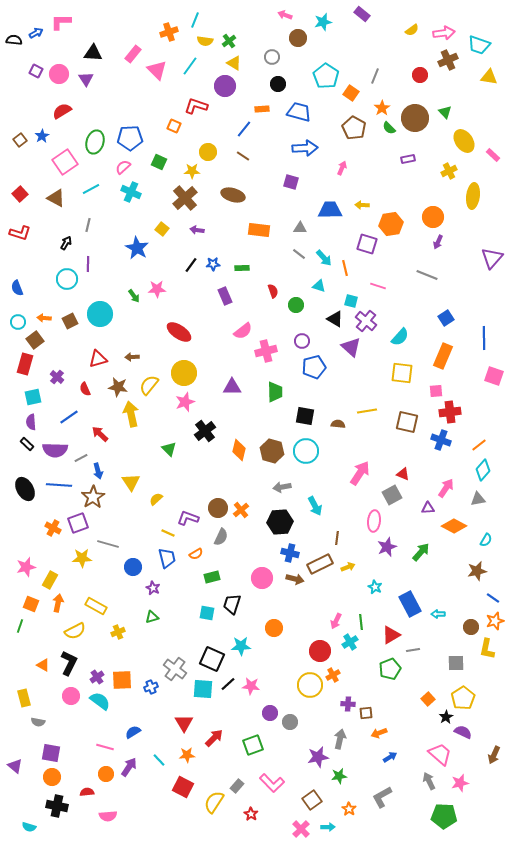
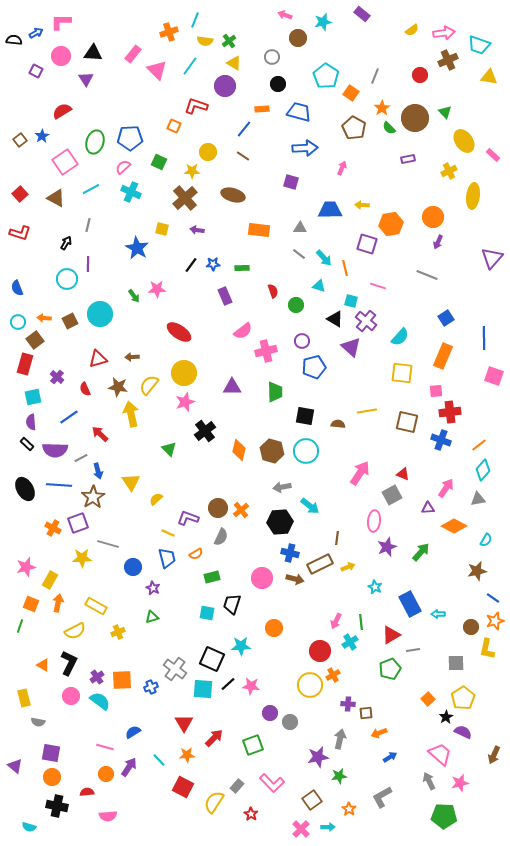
pink circle at (59, 74): moved 2 px right, 18 px up
yellow square at (162, 229): rotated 24 degrees counterclockwise
cyan arrow at (315, 506): moved 5 px left; rotated 24 degrees counterclockwise
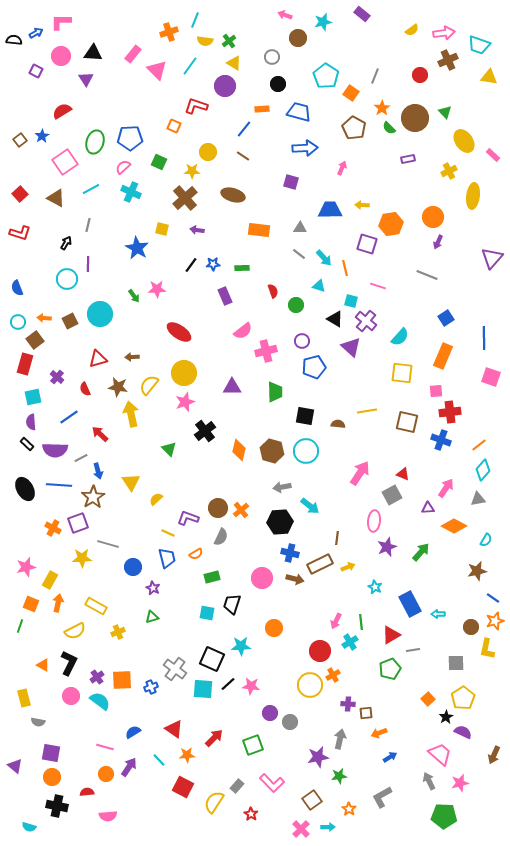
pink square at (494, 376): moved 3 px left, 1 px down
red triangle at (184, 723): moved 10 px left, 6 px down; rotated 24 degrees counterclockwise
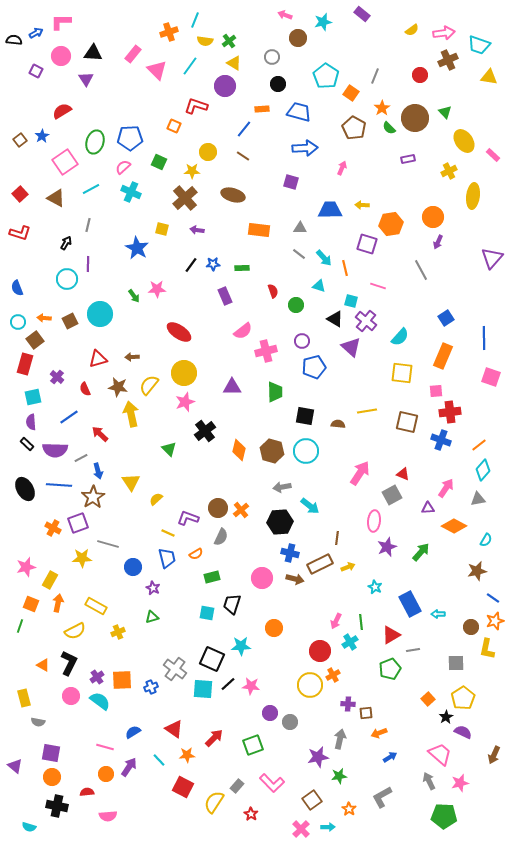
gray line at (427, 275): moved 6 px left, 5 px up; rotated 40 degrees clockwise
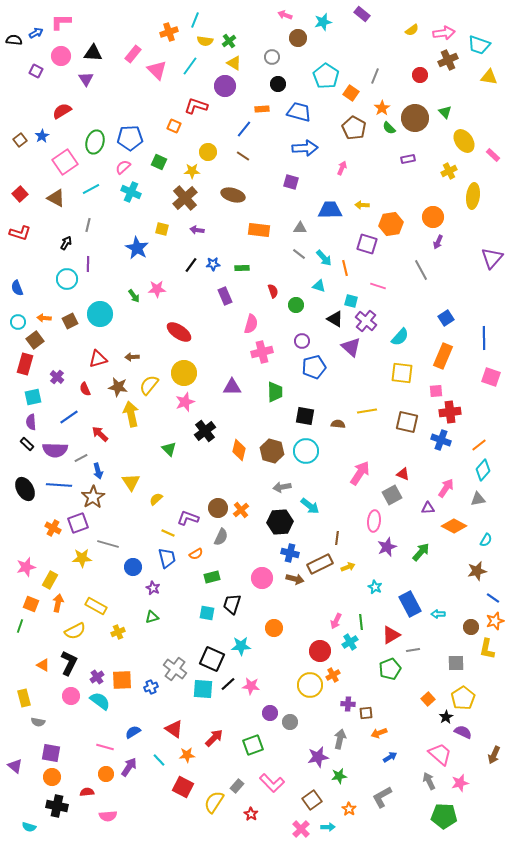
pink semicircle at (243, 331): moved 8 px right, 7 px up; rotated 36 degrees counterclockwise
pink cross at (266, 351): moved 4 px left, 1 px down
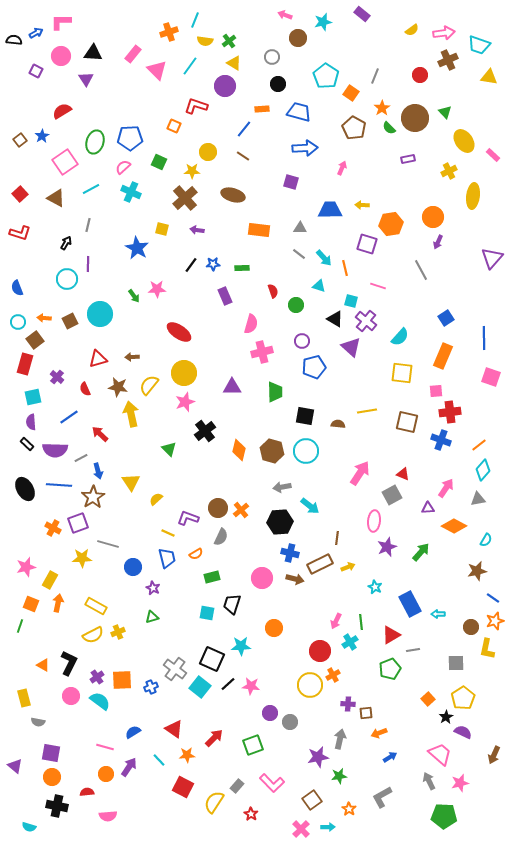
yellow semicircle at (75, 631): moved 18 px right, 4 px down
cyan square at (203, 689): moved 3 px left, 2 px up; rotated 35 degrees clockwise
